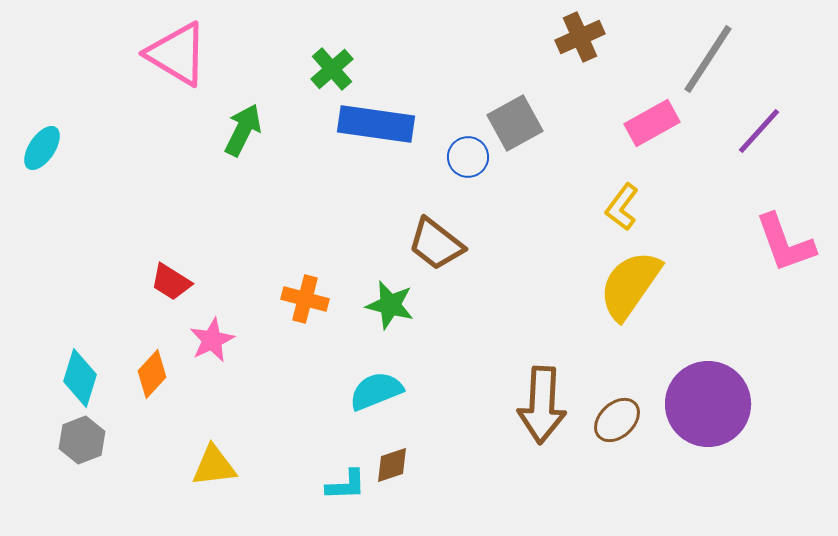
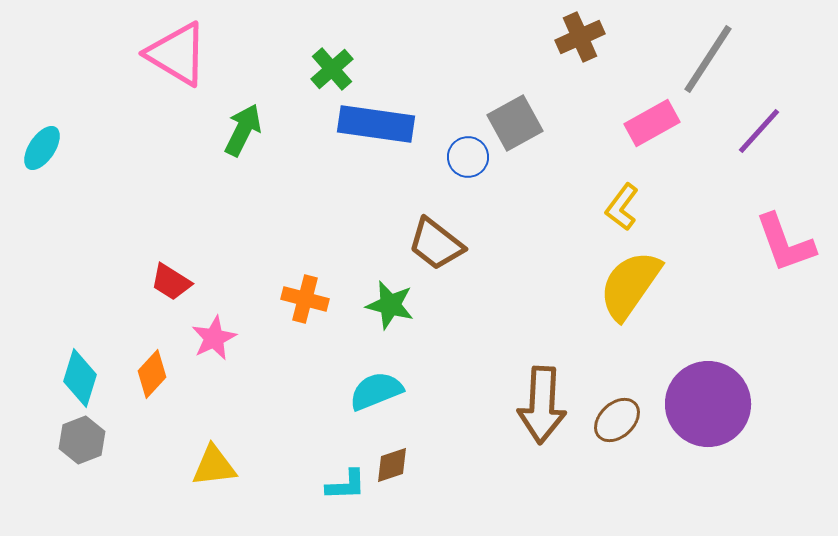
pink star: moved 2 px right, 2 px up
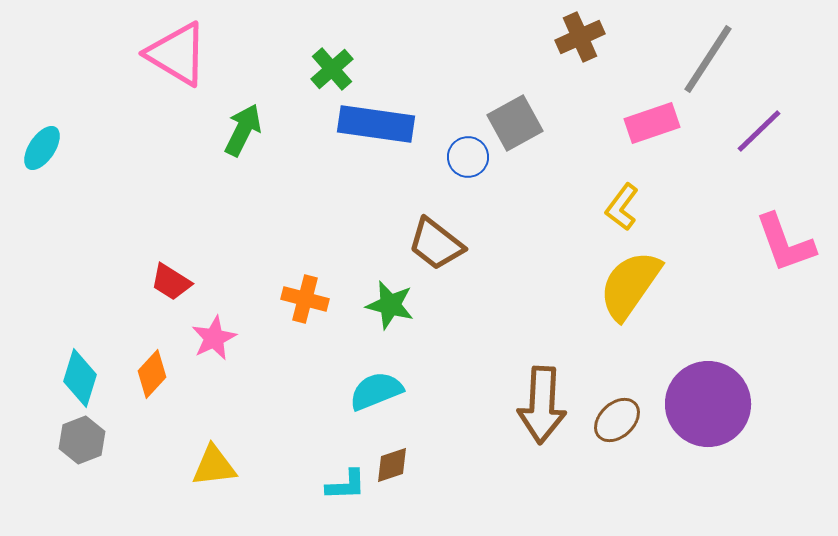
pink rectangle: rotated 10 degrees clockwise
purple line: rotated 4 degrees clockwise
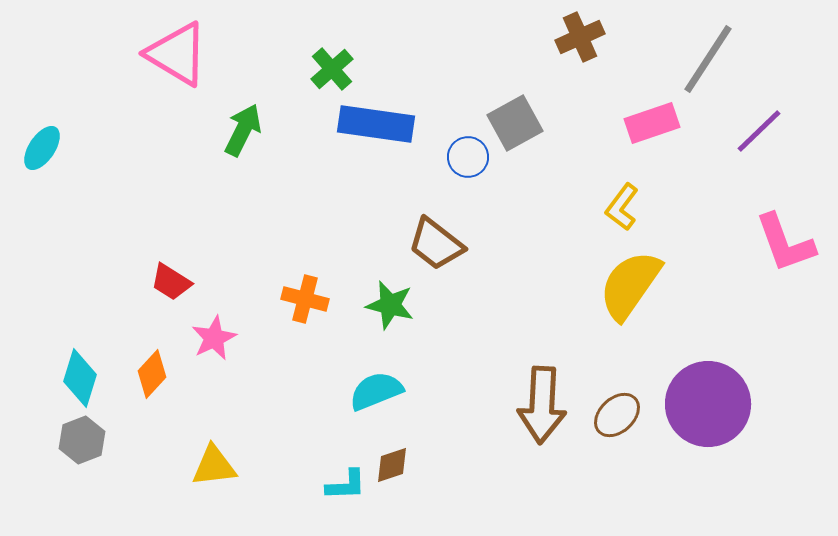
brown ellipse: moved 5 px up
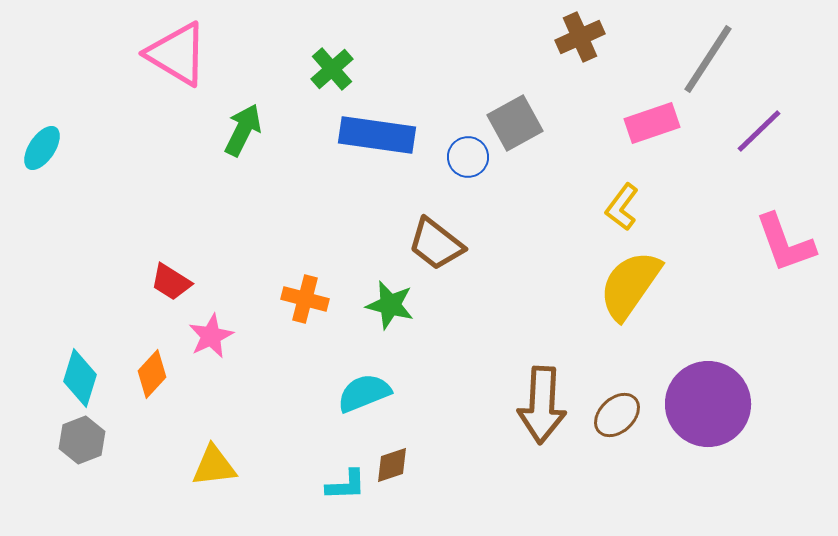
blue rectangle: moved 1 px right, 11 px down
pink star: moved 3 px left, 2 px up
cyan semicircle: moved 12 px left, 2 px down
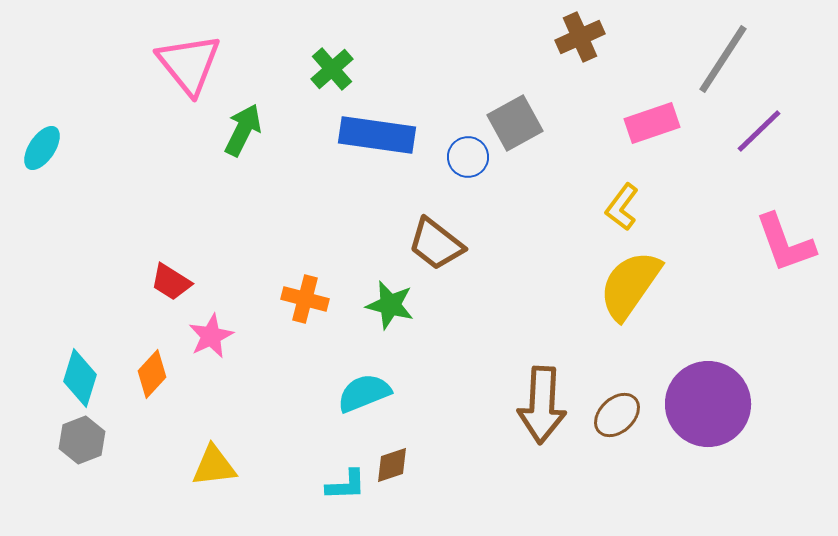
pink triangle: moved 12 px right, 10 px down; rotated 20 degrees clockwise
gray line: moved 15 px right
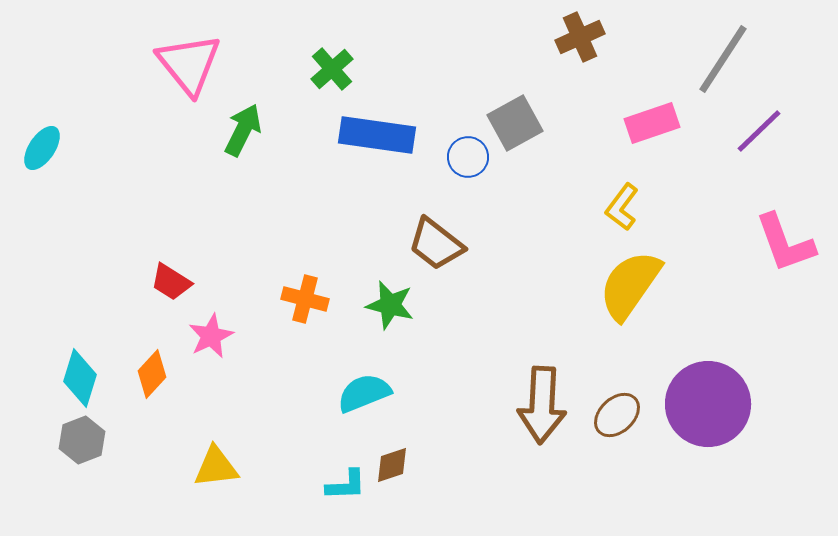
yellow triangle: moved 2 px right, 1 px down
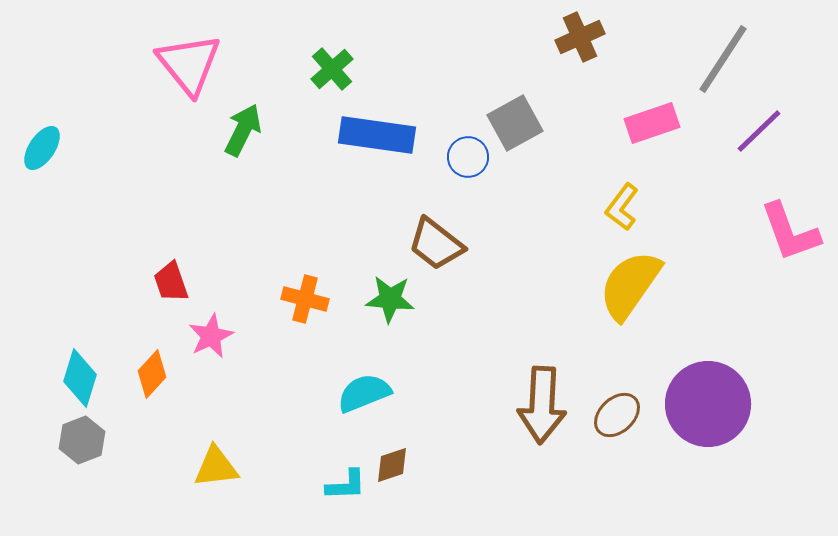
pink L-shape: moved 5 px right, 11 px up
red trapezoid: rotated 39 degrees clockwise
green star: moved 6 px up; rotated 9 degrees counterclockwise
